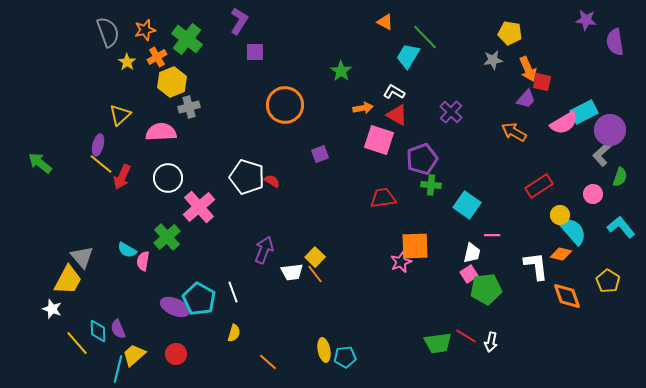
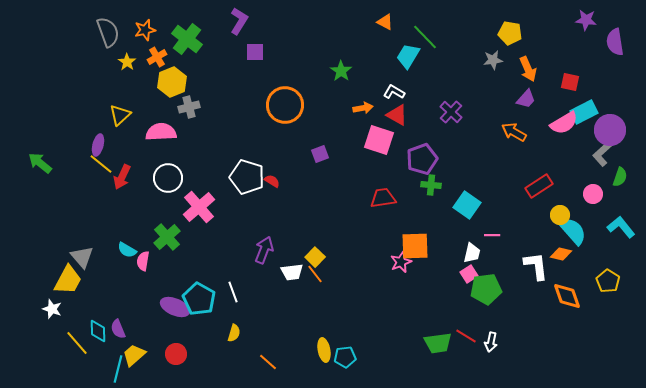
red square at (542, 82): moved 28 px right
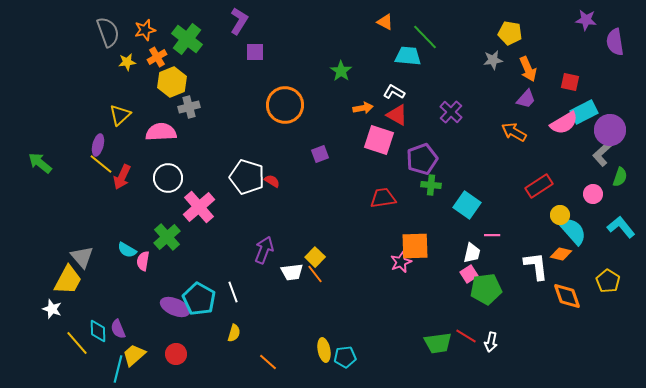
cyan trapezoid at (408, 56): rotated 64 degrees clockwise
yellow star at (127, 62): rotated 30 degrees clockwise
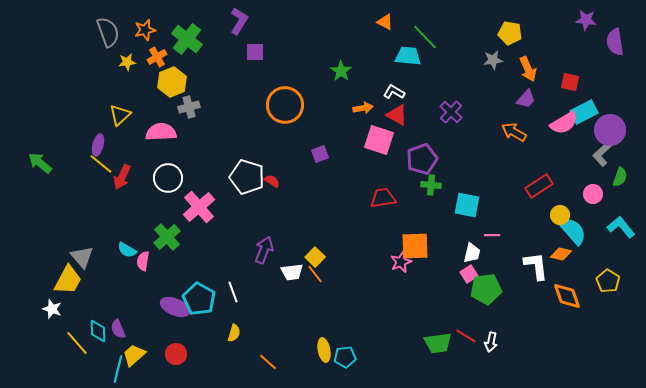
cyan square at (467, 205): rotated 24 degrees counterclockwise
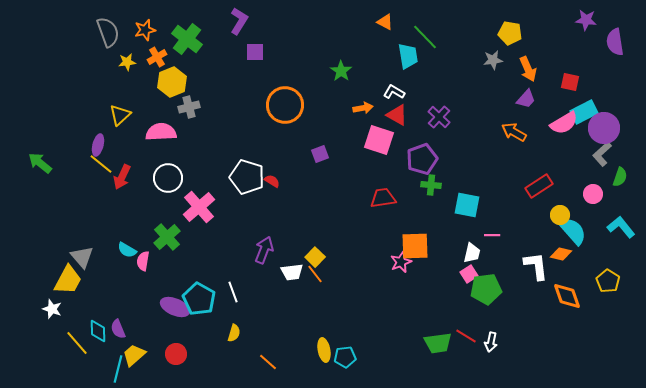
cyan trapezoid at (408, 56): rotated 76 degrees clockwise
purple cross at (451, 112): moved 12 px left, 5 px down
purple circle at (610, 130): moved 6 px left, 2 px up
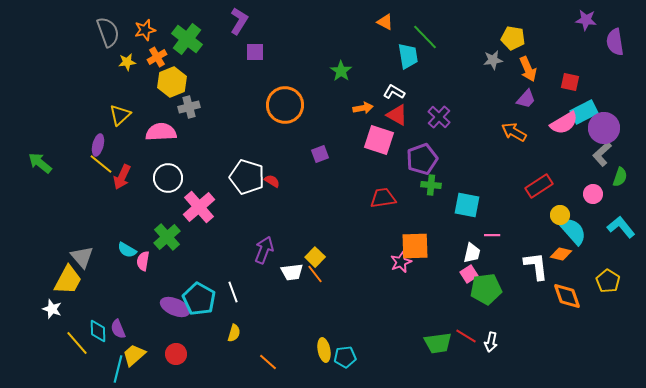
yellow pentagon at (510, 33): moved 3 px right, 5 px down
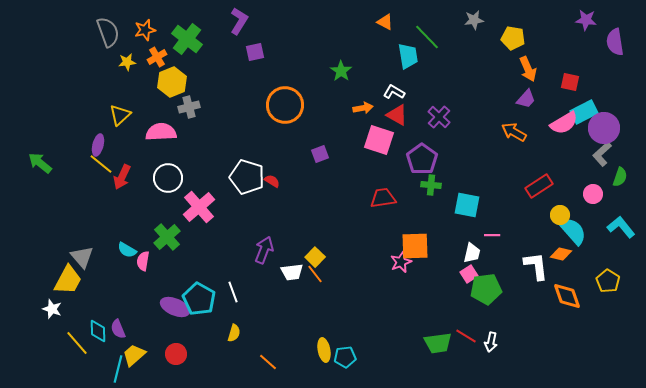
green line at (425, 37): moved 2 px right
purple square at (255, 52): rotated 12 degrees counterclockwise
gray star at (493, 60): moved 19 px left, 40 px up
purple pentagon at (422, 159): rotated 16 degrees counterclockwise
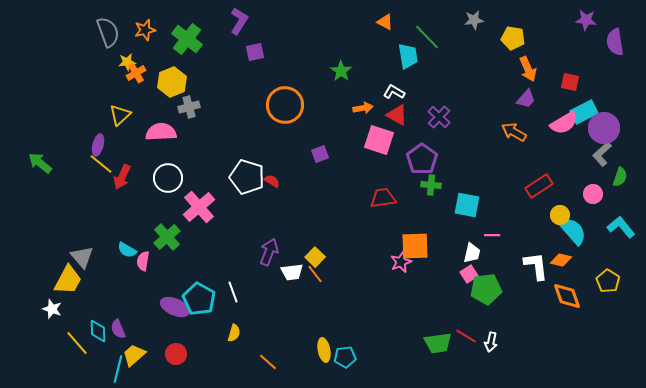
orange cross at (157, 57): moved 21 px left, 16 px down
purple arrow at (264, 250): moved 5 px right, 2 px down
orange diamond at (561, 254): moved 6 px down
